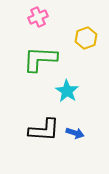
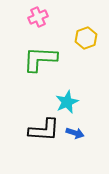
cyan star: moved 11 px down; rotated 15 degrees clockwise
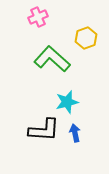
green L-shape: moved 12 px right; rotated 39 degrees clockwise
cyan star: rotated 10 degrees clockwise
blue arrow: rotated 120 degrees counterclockwise
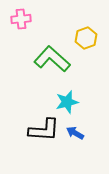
pink cross: moved 17 px left, 2 px down; rotated 18 degrees clockwise
blue arrow: rotated 48 degrees counterclockwise
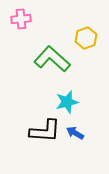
black L-shape: moved 1 px right, 1 px down
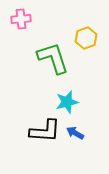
green L-shape: moved 1 px right, 1 px up; rotated 30 degrees clockwise
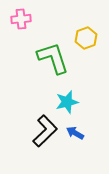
black L-shape: rotated 48 degrees counterclockwise
